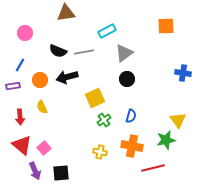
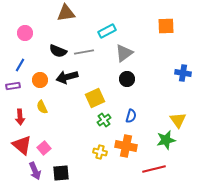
orange cross: moved 6 px left
red line: moved 1 px right, 1 px down
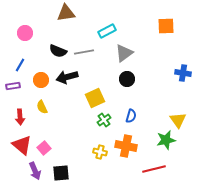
orange circle: moved 1 px right
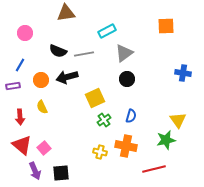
gray line: moved 2 px down
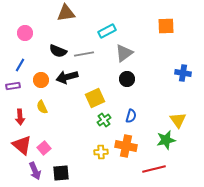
yellow cross: moved 1 px right; rotated 16 degrees counterclockwise
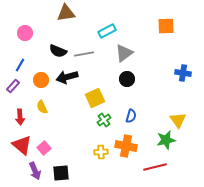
purple rectangle: rotated 40 degrees counterclockwise
red line: moved 1 px right, 2 px up
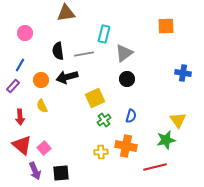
cyan rectangle: moved 3 px left, 3 px down; rotated 48 degrees counterclockwise
black semicircle: rotated 60 degrees clockwise
yellow semicircle: moved 1 px up
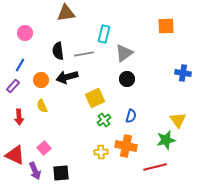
red arrow: moved 1 px left
red triangle: moved 7 px left, 10 px down; rotated 15 degrees counterclockwise
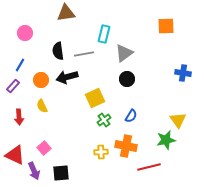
blue semicircle: rotated 16 degrees clockwise
red line: moved 6 px left
purple arrow: moved 1 px left
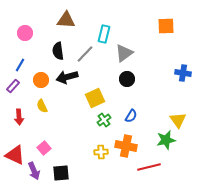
brown triangle: moved 7 px down; rotated 12 degrees clockwise
gray line: moved 1 px right; rotated 36 degrees counterclockwise
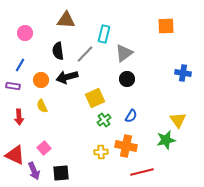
purple rectangle: rotated 56 degrees clockwise
red line: moved 7 px left, 5 px down
